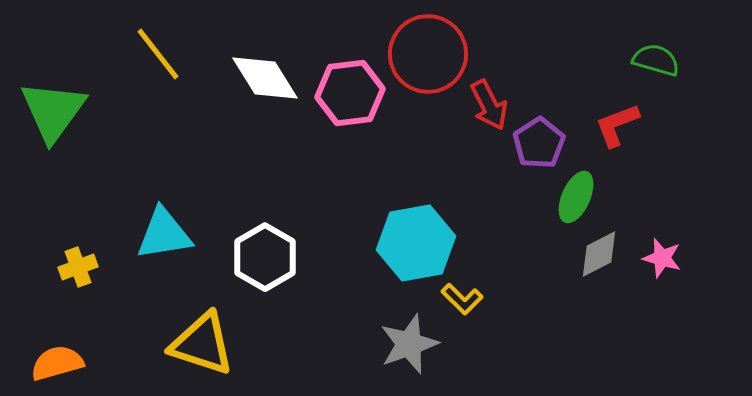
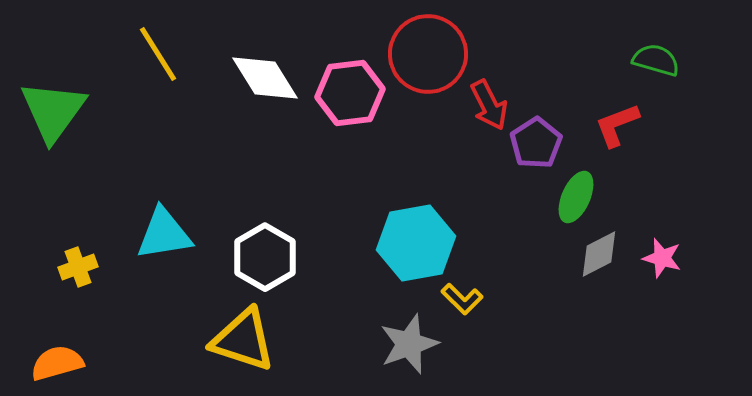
yellow line: rotated 6 degrees clockwise
purple pentagon: moved 3 px left
yellow triangle: moved 41 px right, 4 px up
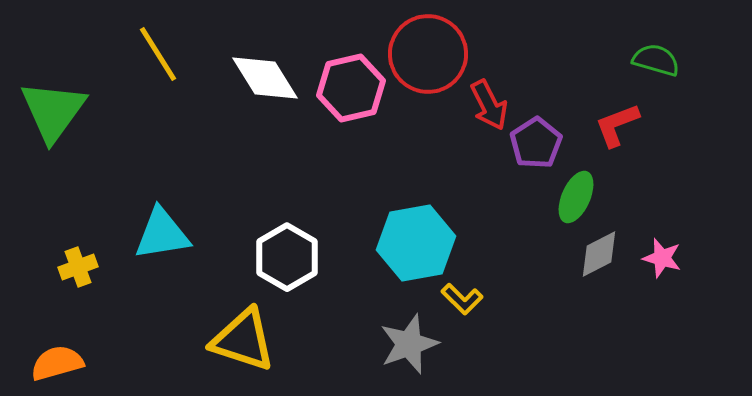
pink hexagon: moved 1 px right, 5 px up; rotated 6 degrees counterclockwise
cyan triangle: moved 2 px left
white hexagon: moved 22 px right
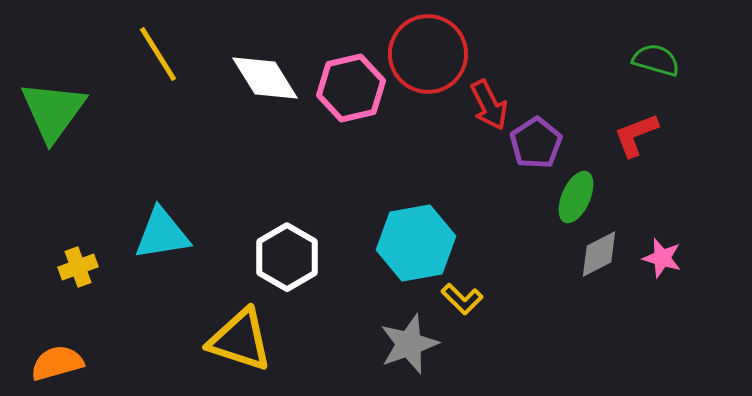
red L-shape: moved 19 px right, 10 px down
yellow triangle: moved 3 px left
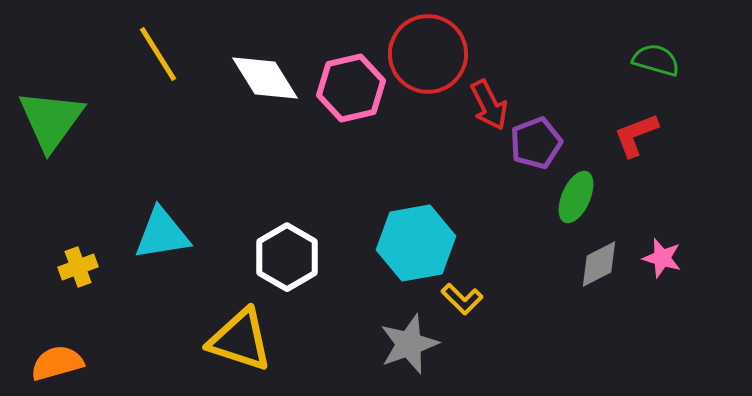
green triangle: moved 2 px left, 9 px down
purple pentagon: rotated 12 degrees clockwise
gray diamond: moved 10 px down
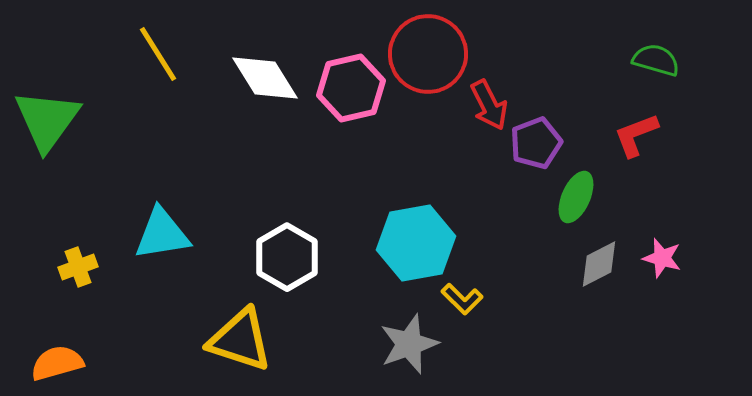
green triangle: moved 4 px left
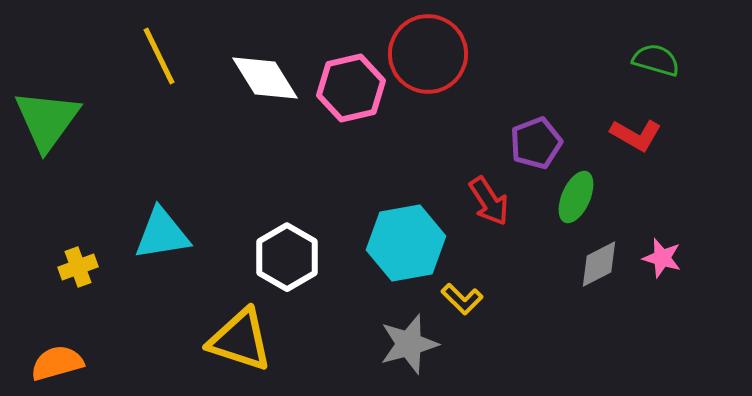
yellow line: moved 1 px right, 2 px down; rotated 6 degrees clockwise
red arrow: moved 96 px down; rotated 6 degrees counterclockwise
red L-shape: rotated 129 degrees counterclockwise
cyan hexagon: moved 10 px left
gray star: rotated 4 degrees clockwise
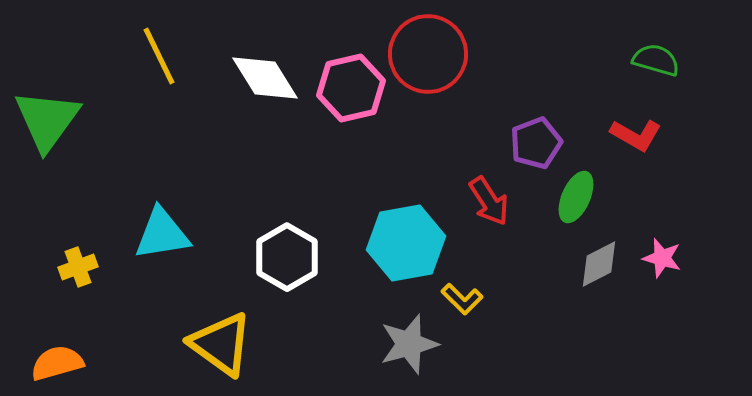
yellow triangle: moved 19 px left, 4 px down; rotated 18 degrees clockwise
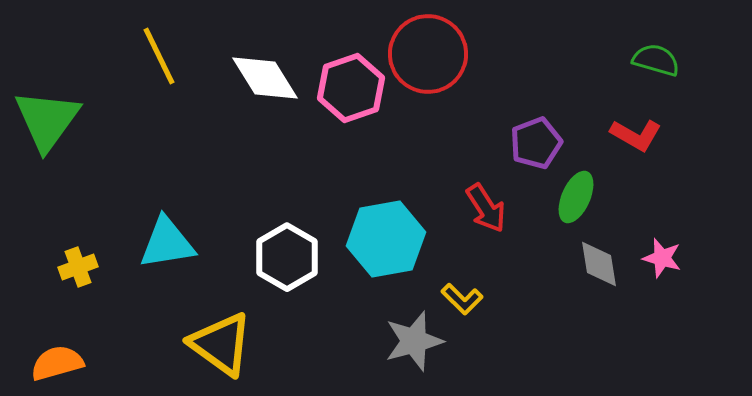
pink hexagon: rotated 6 degrees counterclockwise
red arrow: moved 3 px left, 7 px down
cyan triangle: moved 5 px right, 9 px down
cyan hexagon: moved 20 px left, 4 px up
gray diamond: rotated 72 degrees counterclockwise
gray star: moved 5 px right, 3 px up
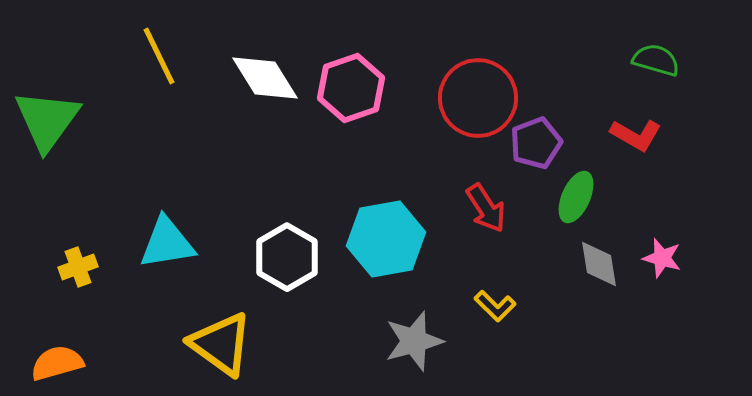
red circle: moved 50 px right, 44 px down
yellow L-shape: moved 33 px right, 7 px down
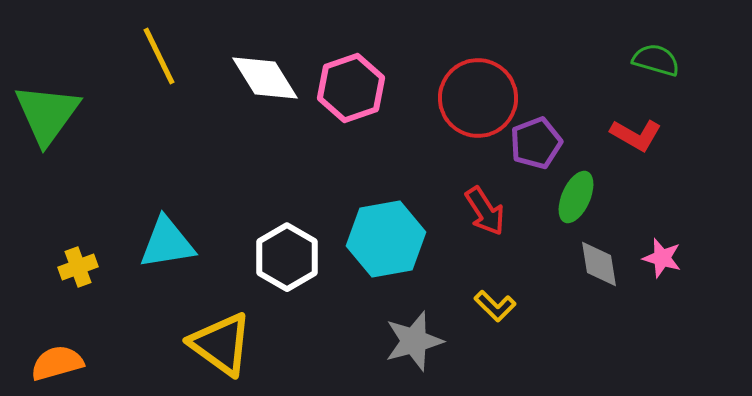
green triangle: moved 6 px up
red arrow: moved 1 px left, 3 px down
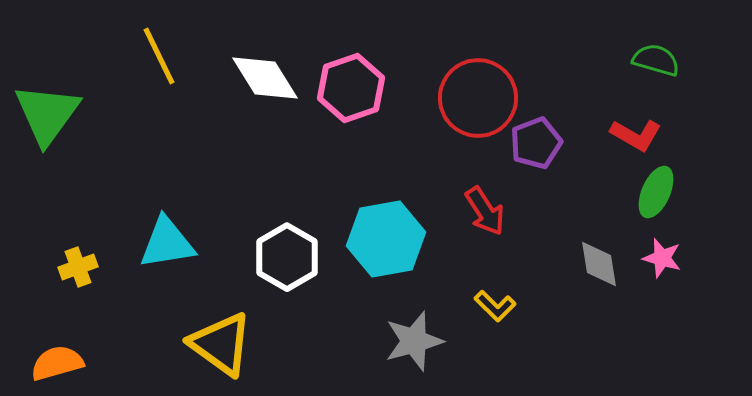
green ellipse: moved 80 px right, 5 px up
